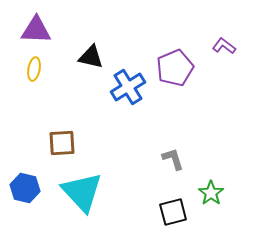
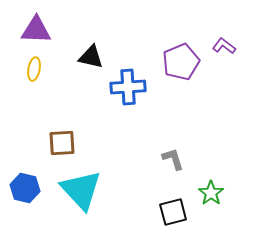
purple pentagon: moved 6 px right, 6 px up
blue cross: rotated 28 degrees clockwise
cyan triangle: moved 1 px left, 2 px up
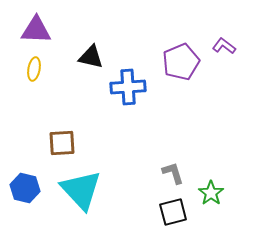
gray L-shape: moved 14 px down
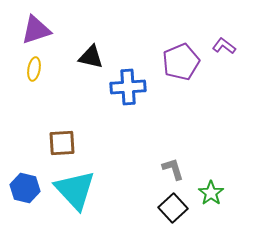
purple triangle: rotated 20 degrees counterclockwise
gray L-shape: moved 4 px up
cyan triangle: moved 6 px left
black square: moved 4 px up; rotated 28 degrees counterclockwise
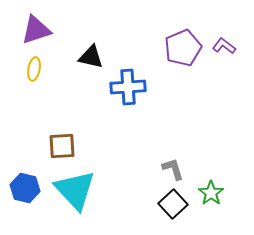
purple pentagon: moved 2 px right, 14 px up
brown square: moved 3 px down
black square: moved 4 px up
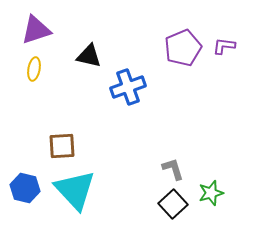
purple L-shape: rotated 30 degrees counterclockwise
black triangle: moved 2 px left, 1 px up
blue cross: rotated 16 degrees counterclockwise
green star: rotated 20 degrees clockwise
